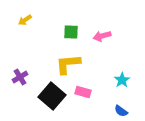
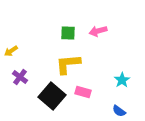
yellow arrow: moved 14 px left, 31 px down
green square: moved 3 px left, 1 px down
pink arrow: moved 4 px left, 5 px up
purple cross: rotated 21 degrees counterclockwise
blue semicircle: moved 2 px left
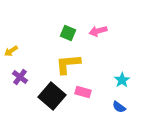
green square: rotated 21 degrees clockwise
blue semicircle: moved 4 px up
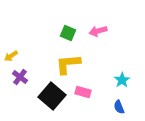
yellow arrow: moved 5 px down
blue semicircle: rotated 32 degrees clockwise
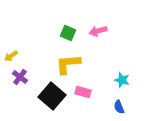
cyan star: rotated 21 degrees counterclockwise
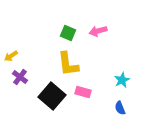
yellow L-shape: rotated 92 degrees counterclockwise
cyan star: rotated 28 degrees clockwise
blue semicircle: moved 1 px right, 1 px down
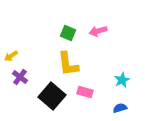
pink rectangle: moved 2 px right
blue semicircle: rotated 96 degrees clockwise
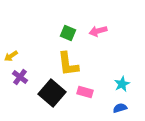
cyan star: moved 4 px down
black square: moved 3 px up
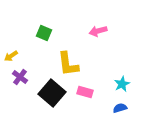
green square: moved 24 px left
